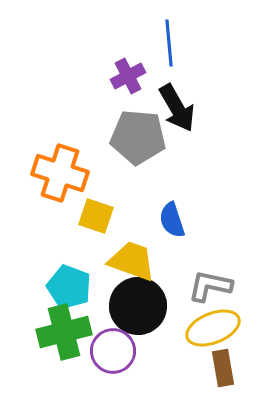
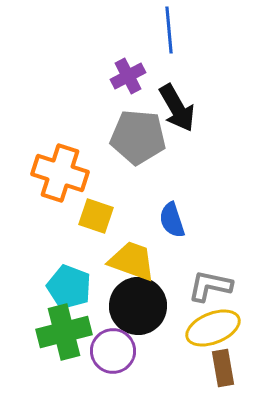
blue line: moved 13 px up
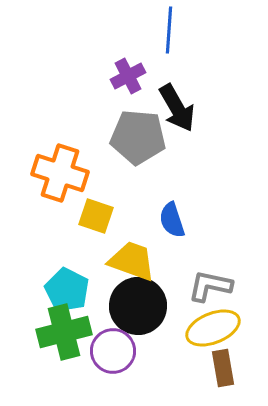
blue line: rotated 9 degrees clockwise
cyan pentagon: moved 2 px left, 3 px down; rotated 6 degrees clockwise
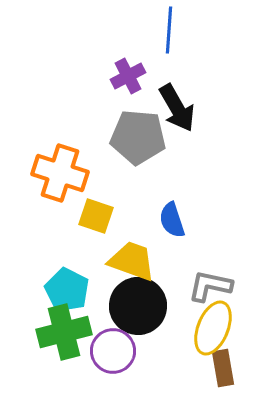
yellow ellipse: rotated 46 degrees counterclockwise
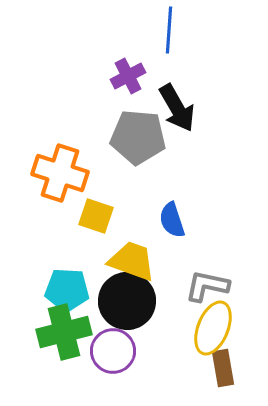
gray L-shape: moved 3 px left
cyan pentagon: rotated 24 degrees counterclockwise
black circle: moved 11 px left, 5 px up
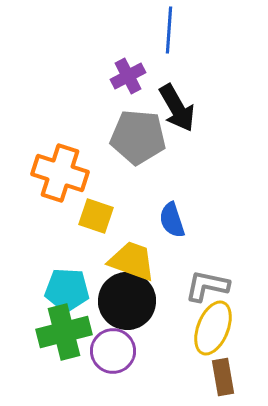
brown rectangle: moved 9 px down
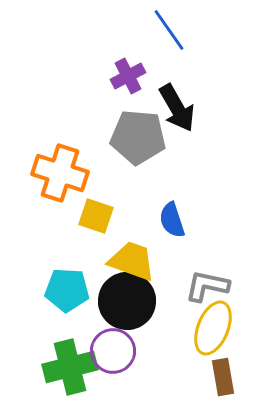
blue line: rotated 39 degrees counterclockwise
green cross: moved 6 px right, 35 px down
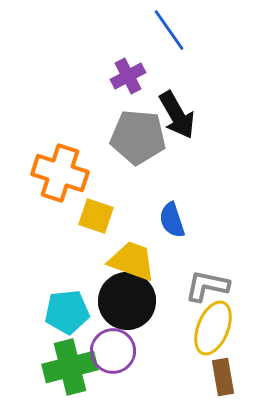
black arrow: moved 7 px down
cyan pentagon: moved 22 px down; rotated 9 degrees counterclockwise
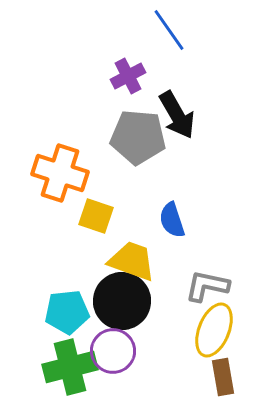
black circle: moved 5 px left
yellow ellipse: moved 1 px right, 2 px down
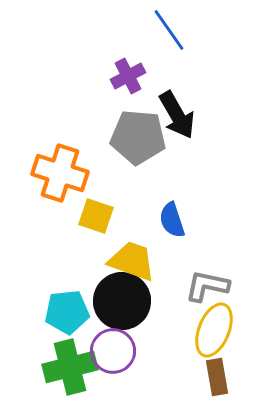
brown rectangle: moved 6 px left
